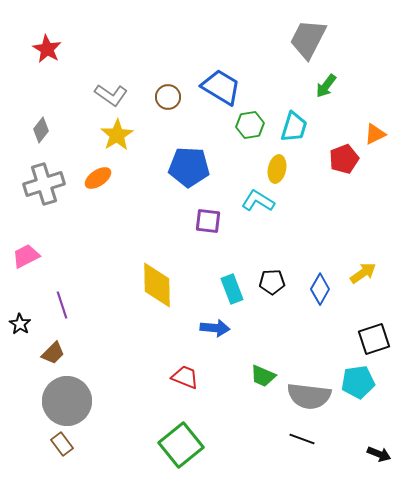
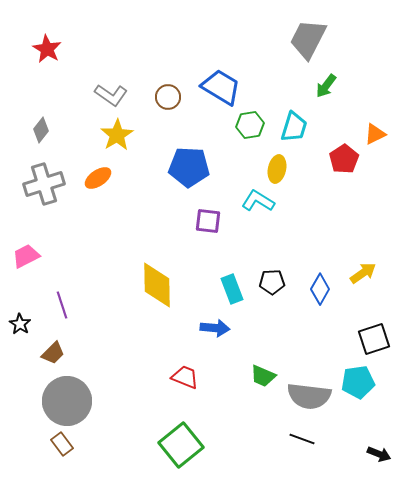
red pentagon: rotated 12 degrees counterclockwise
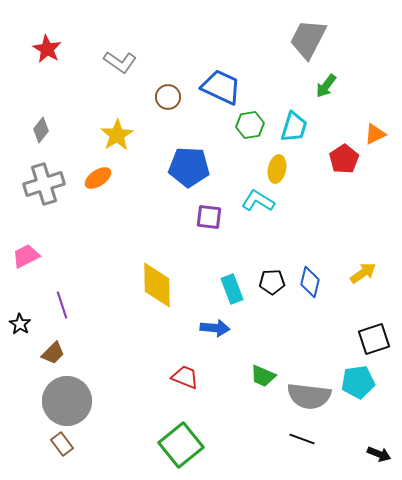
blue trapezoid: rotated 6 degrees counterclockwise
gray L-shape: moved 9 px right, 33 px up
purple square: moved 1 px right, 4 px up
blue diamond: moved 10 px left, 7 px up; rotated 16 degrees counterclockwise
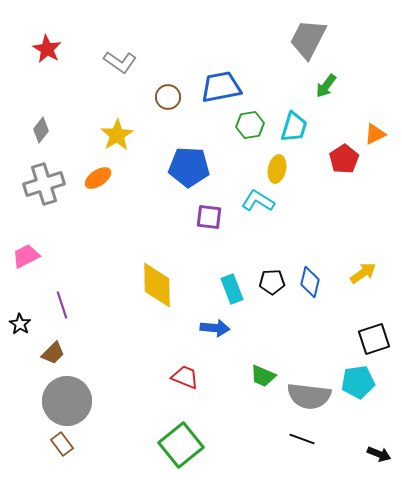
blue trapezoid: rotated 36 degrees counterclockwise
